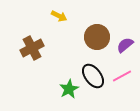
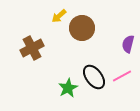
yellow arrow: rotated 112 degrees clockwise
brown circle: moved 15 px left, 9 px up
purple semicircle: moved 3 px right, 1 px up; rotated 36 degrees counterclockwise
black ellipse: moved 1 px right, 1 px down
green star: moved 1 px left, 1 px up
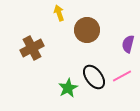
yellow arrow: moved 3 px up; rotated 112 degrees clockwise
brown circle: moved 5 px right, 2 px down
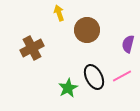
black ellipse: rotated 10 degrees clockwise
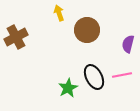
brown cross: moved 16 px left, 11 px up
pink line: moved 1 px up; rotated 18 degrees clockwise
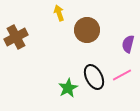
pink line: rotated 18 degrees counterclockwise
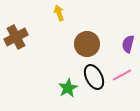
brown circle: moved 14 px down
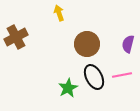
pink line: rotated 18 degrees clockwise
